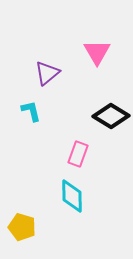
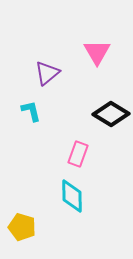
black diamond: moved 2 px up
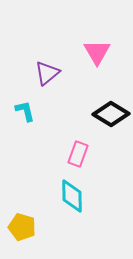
cyan L-shape: moved 6 px left
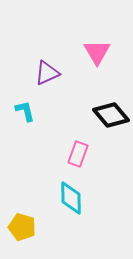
purple triangle: rotated 16 degrees clockwise
black diamond: moved 1 px down; rotated 18 degrees clockwise
cyan diamond: moved 1 px left, 2 px down
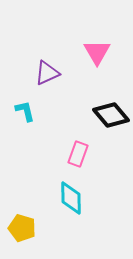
yellow pentagon: moved 1 px down
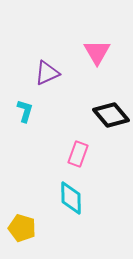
cyan L-shape: rotated 30 degrees clockwise
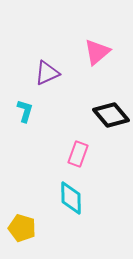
pink triangle: rotated 20 degrees clockwise
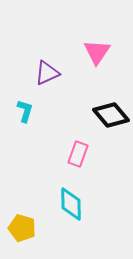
pink triangle: rotated 16 degrees counterclockwise
cyan diamond: moved 6 px down
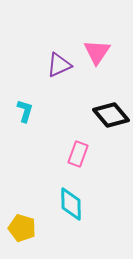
purple triangle: moved 12 px right, 8 px up
